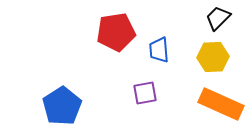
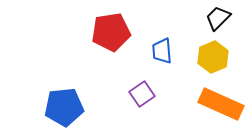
red pentagon: moved 5 px left
blue trapezoid: moved 3 px right, 1 px down
yellow hexagon: rotated 20 degrees counterclockwise
purple square: moved 3 px left, 1 px down; rotated 25 degrees counterclockwise
blue pentagon: moved 2 px right, 1 px down; rotated 27 degrees clockwise
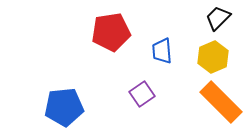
orange rectangle: moved 2 px up; rotated 21 degrees clockwise
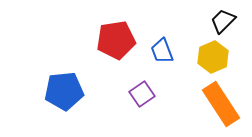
black trapezoid: moved 5 px right, 3 px down
red pentagon: moved 5 px right, 8 px down
blue trapezoid: rotated 16 degrees counterclockwise
orange rectangle: moved 2 px down; rotated 12 degrees clockwise
blue pentagon: moved 16 px up
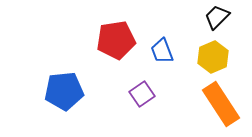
black trapezoid: moved 6 px left, 4 px up
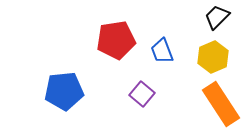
purple square: rotated 15 degrees counterclockwise
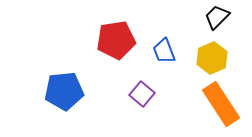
blue trapezoid: moved 2 px right
yellow hexagon: moved 1 px left, 1 px down
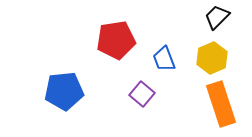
blue trapezoid: moved 8 px down
orange rectangle: rotated 15 degrees clockwise
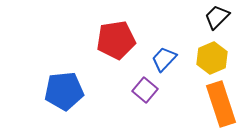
blue trapezoid: rotated 64 degrees clockwise
purple square: moved 3 px right, 4 px up
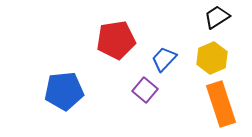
black trapezoid: rotated 12 degrees clockwise
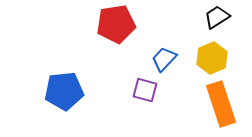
red pentagon: moved 16 px up
purple square: rotated 25 degrees counterclockwise
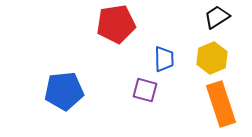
blue trapezoid: rotated 136 degrees clockwise
